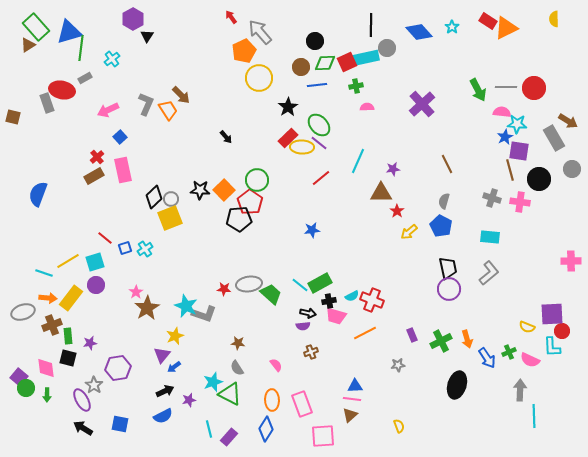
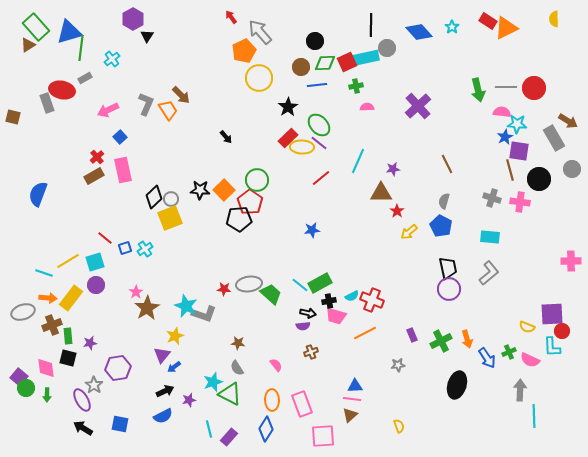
green arrow at (478, 90): rotated 15 degrees clockwise
purple cross at (422, 104): moved 4 px left, 2 px down
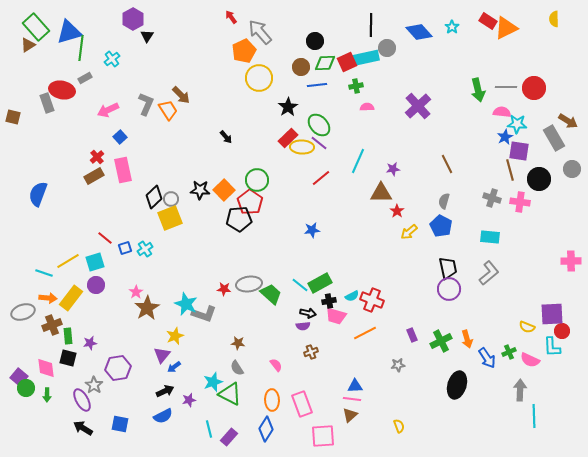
cyan star at (186, 306): moved 2 px up
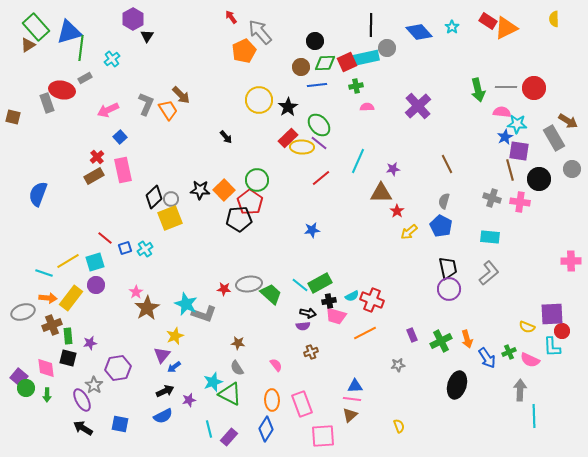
yellow circle at (259, 78): moved 22 px down
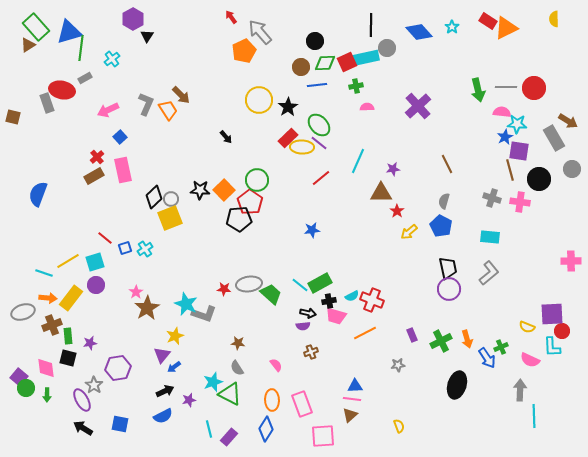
green cross at (509, 352): moved 8 px left, 5 px up
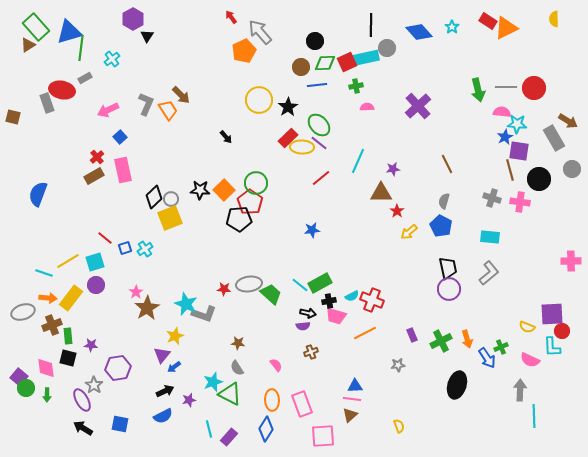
green circle at (257, 180): moved 1 px left, 3 px down
purple star at (90, 343): moved 1 px right, 2 px down; rotated 16 degrees clockwise
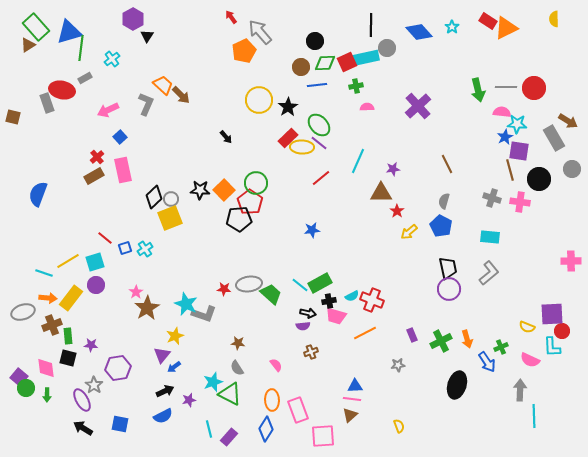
orange trapezoid at (168, 110): moved 5 px left, 25 px up; rotated 15 degrees counterclockwise
blue arrow at (487, 358): moved 4 px down
pink rectangle at (302, 404): moved 4 px left, 6 px down
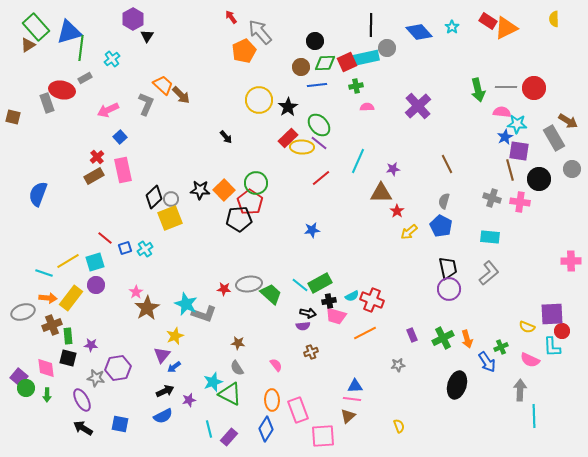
green cross at (441, 341): moved 2 px right, 3 px up
gray star at (94, 385): moved 2 px right, 7 px up; rotated 24 degrees counterclockwise
brown triangle at (350, 415): moved 2 px left, 1 px down
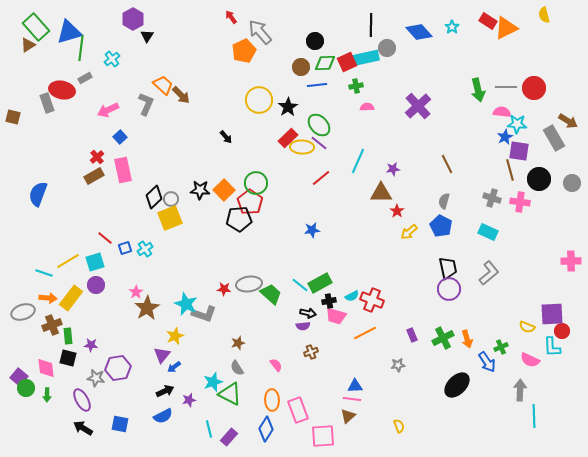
yellow semicircle at (554, 19): moved 10 px left, 4 px up; rotated 14 degrees counterclockwise
gray circle at (572, 169): moved 14 px down
cyan rectangle at (490, 237): moved 2 px left, 5 px up; rotated 18 degrees clockwise
brown star at (238, 343): rotated 24 degrees counterclockwise
black ellipse at (457, 385): rotated 28 degrees clockwise
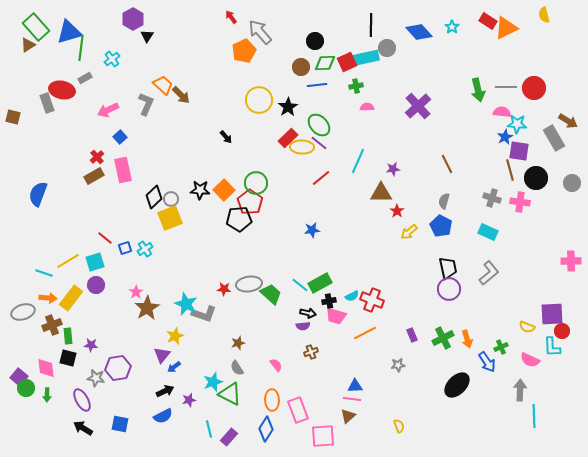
black circle at (539, 179): moved 3 px left, 1 px up
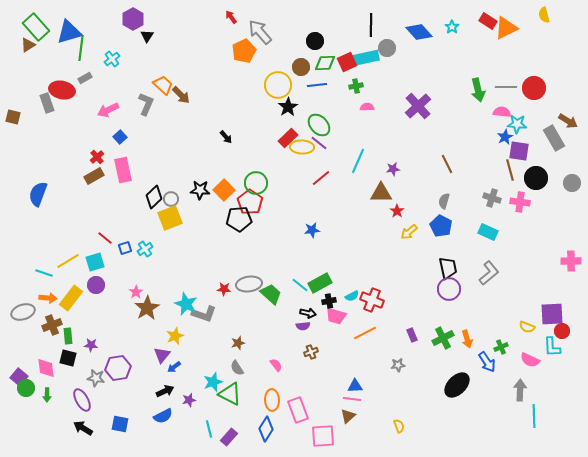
yellow circle at (259, 100): moved 19 px right, 15 px up
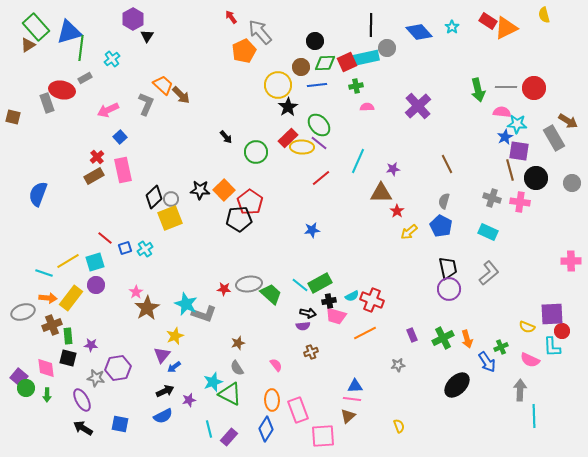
green circle at (256, 183): moved 31 px up
